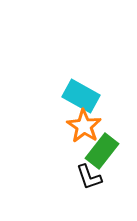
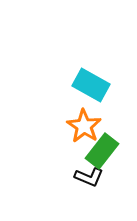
cyan rectangle: moved 10 px right, 11 px up
black L-shape: rotated 48 degrees counterclockwise
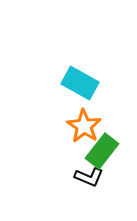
cyan rectangle: moved 11 px left, 2 px up
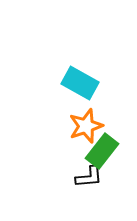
orange star: moved 2 px right; rotated 20 degrees clockwise
black L-shape: rotated 28 degrees counterclockwise
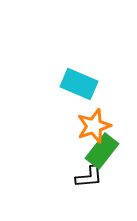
cyan rectangle: moved 1 px left, 1 px down; rotated 6 degrees counterclockwise
orange star: moved 8 px right
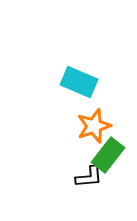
cyan rectangle: moved 2 px up
green rectangle: moved 6 px right, 4 px down
